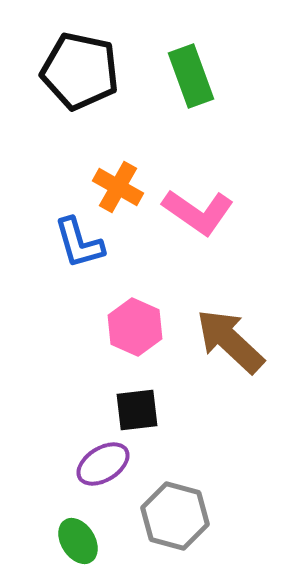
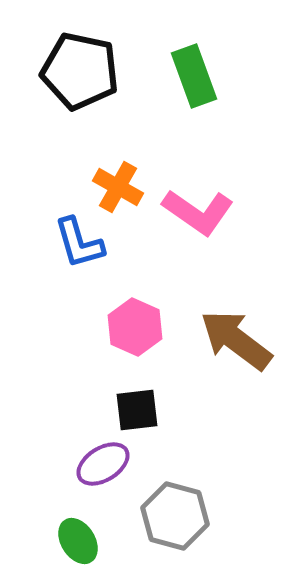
green rectangle: moved 3 px right
brown arrow: moved 6 px right, 1 px up; rotated 6 degrees counterclockwise
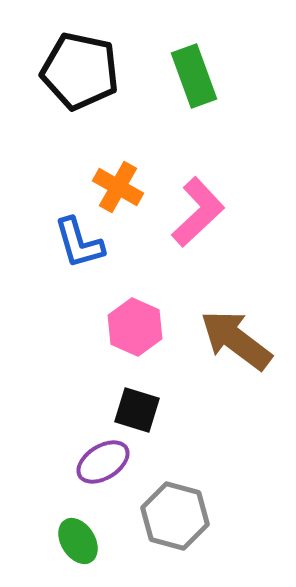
pink L-shape: rotated 78 degrees counterclockwise
black square: rotated 24 degrees clockwise
purple ellipse: moved 2 px up
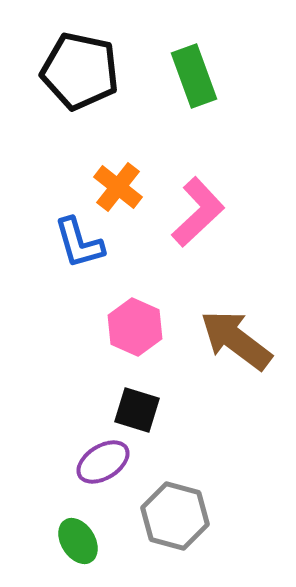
orange cross: rotated 9 degrees clockwise
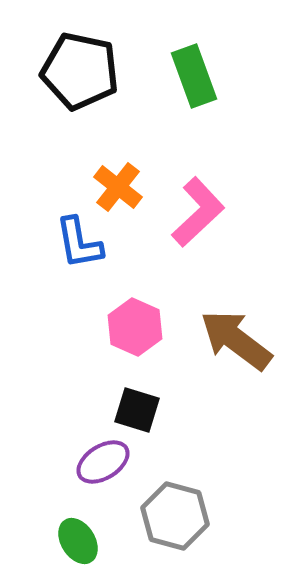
blue L-shape: rotated 6 degrees clockwise
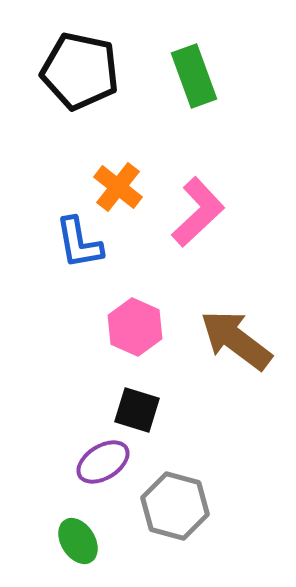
gray hexagon: moved 10 px up
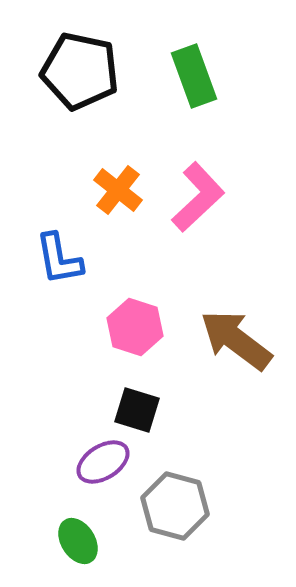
orange cross: moved 3 px down
pink L-shape: moved 15 px up
blue L-shape: moved 20 px left, 16 px down
pink hexagon: rotated 6 degrees counterclockwise
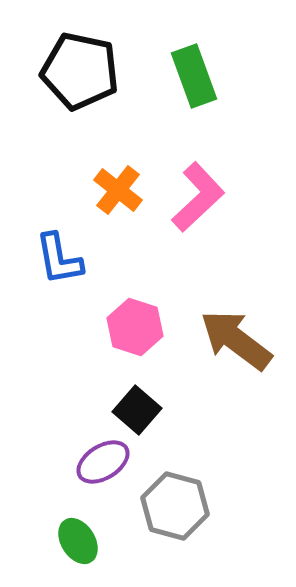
black square: rotated 24 degrees clockwise
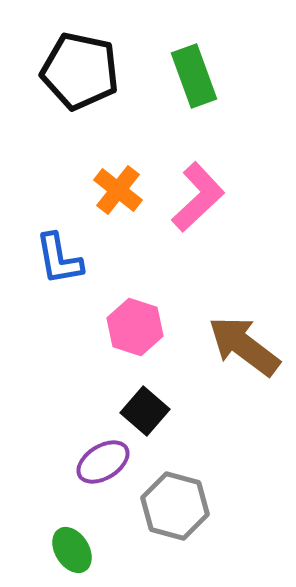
brown arrow: moved 8 px right, 6 px down
black square: moved 8 px right, 1 px down
green ellipse: moved 6 px left, 9 px down
